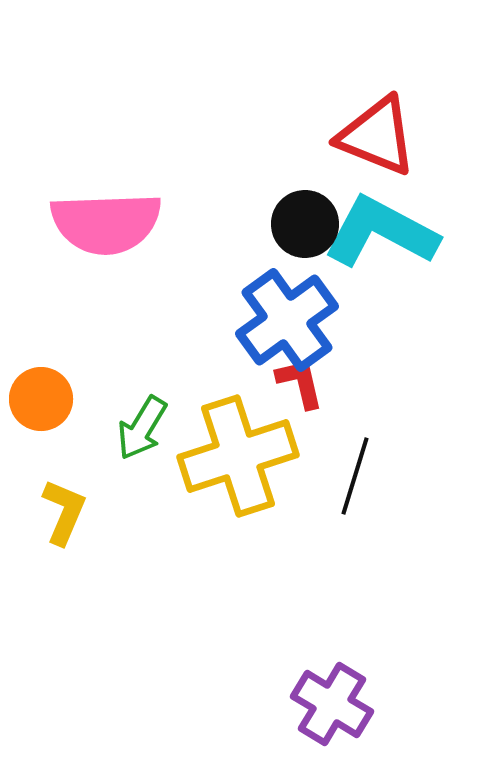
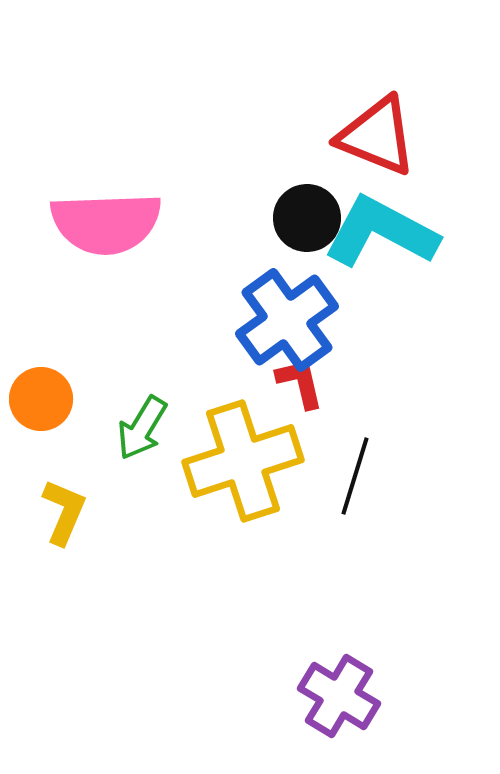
black circle: moved 2 px right, 6 px up
yellow cross: moved 5 px right, 5 px down
purple cross: moved 7 px right, 8 px up
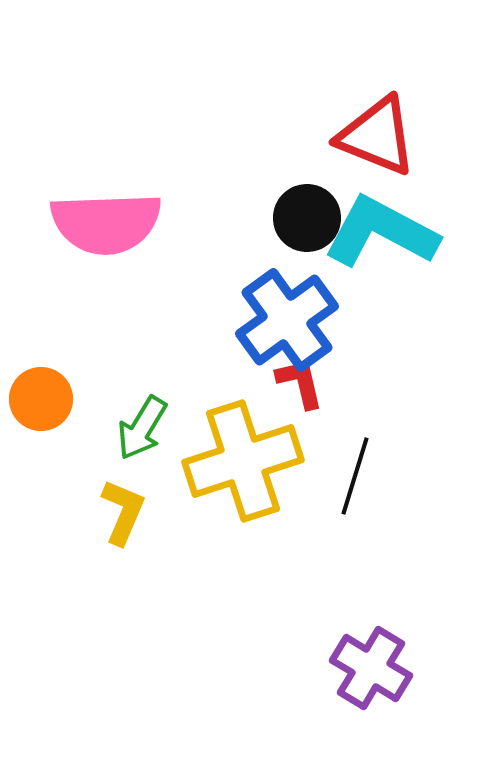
yellow L-shape: moved 59 px right
purple cross: moved 32 px right, 28 px up
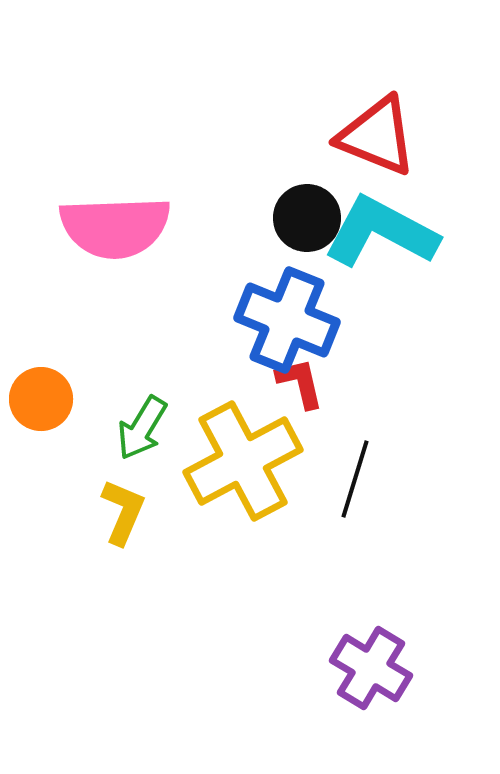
pink semicircle: moved 9 px right, 4 px down
blue cross: rotated 32 degrees counterclockwise
yellow cross: rotated 10 degrees counterclockwise
black line: moved 3 px down
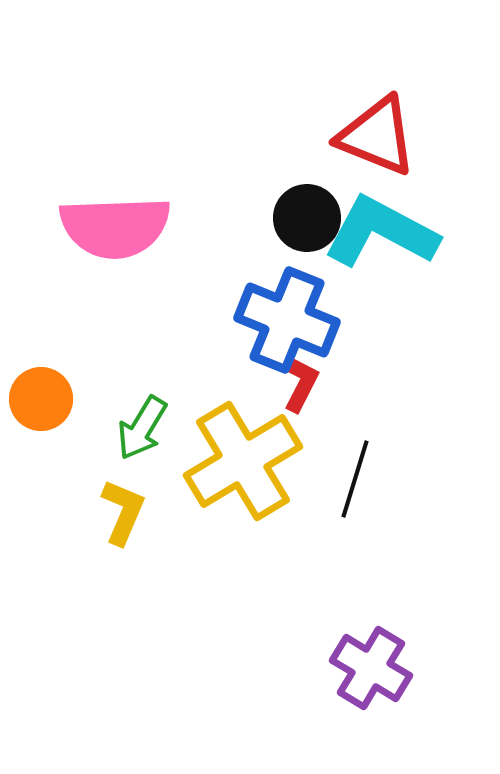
red L-shape: rotated 40 degrees clockwise
yellow cross: rotated 3 degrees counterclockwise
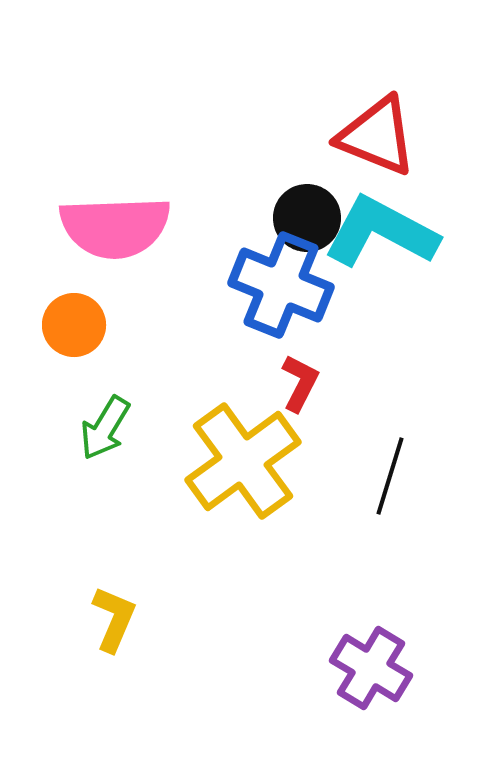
blue cross: moved 6 px left, 35 px up
orange circle: moved 33 px right, 74 px up
green arrow: moved 37 px left
yellow cross: rotated 5 degrees counterclockwise
black line: moved 35 px right, 3 px up
yellow L-shape: moved 9 px left, 107 px down
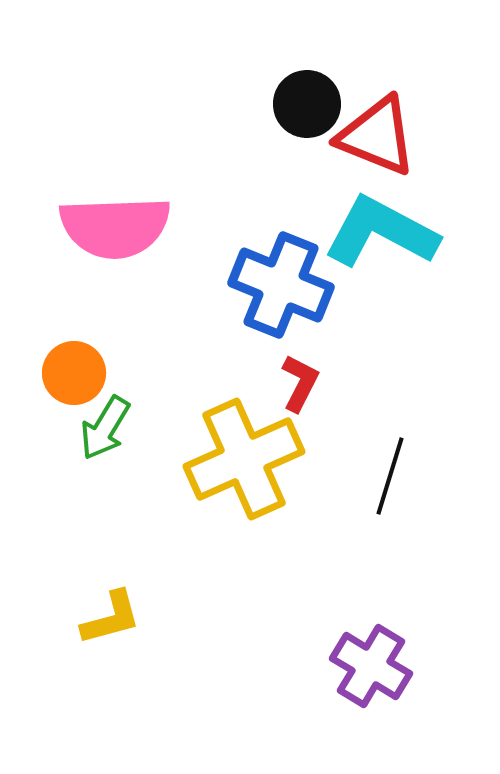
black circle: moved 114 px up
orange circle: moved 48 px down
yellow cross: moved 1 px right, 2 px up; rotated 12 degrees clockwise
yellow L-shape: moved 3 px left, 1 px up; rotated 52 degrees clockwise
purple cross: moved 2 px up
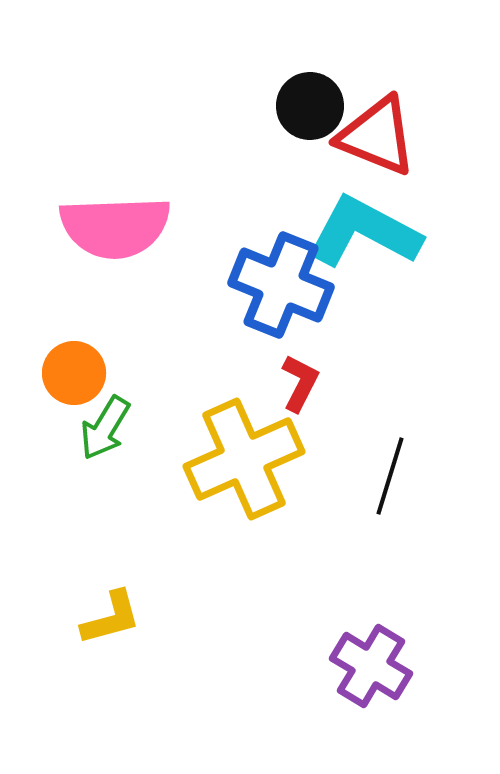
black circle: moved 3 px right, 2 px down
cyan L-shape: moved 17 px left
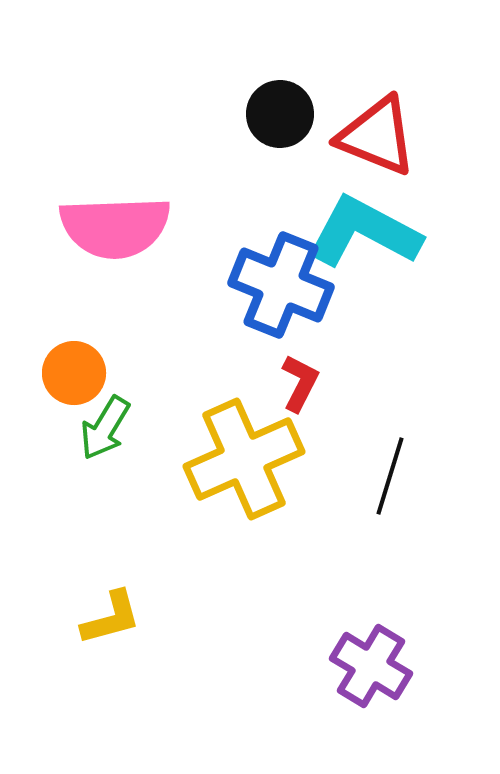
black circle: moved 30 px left, 8 px down
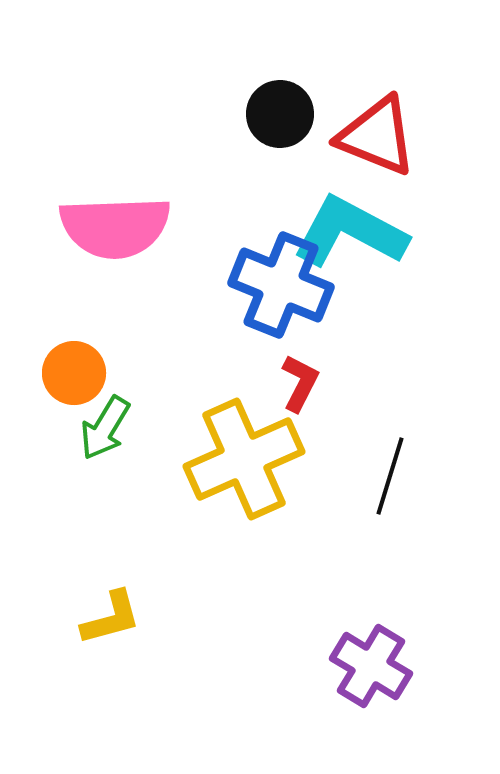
cyan L-shape: moved 14 px left
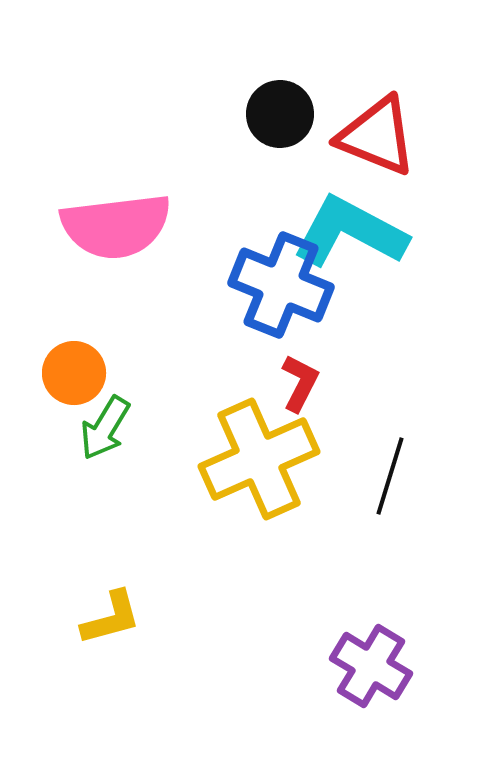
pink semicircle: moved 1 px right, 1 px up; rotated 5 degrees counterclockwise
yellow cross: moved 15 px right
